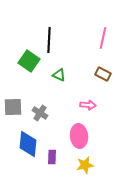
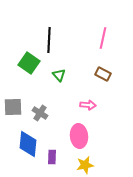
green square: moved 2 px down
green triangle: rotated 24 degrees clockwise
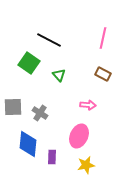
black line: rotated 65 degrees counterclockwise
pink ellipse: rotated 30 degrees clockwise
yellow star: moved 1 px right
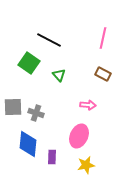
gray cross: moved 4 px left; rotated 14 degrees counterclockwise
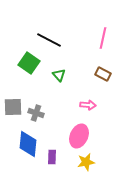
yellow star: moved 3 px up
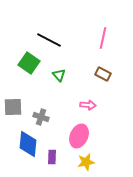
gray cross: moved 5 px right, 4 px down
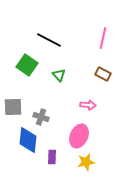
green square: moved 2 px left, 2 px down
blue diamond: moved 4 px up
